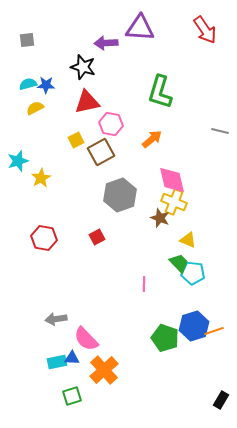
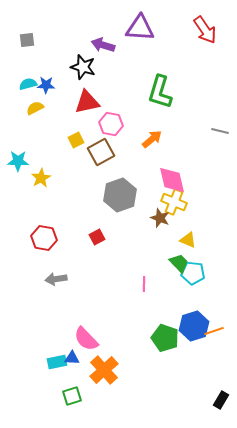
purple arrow: moved 3 px left, 2 px down; rotated 20 degrees clockwise
cyan star: rotated 20 degrees clockwise
gray arrow: moved 40 px up
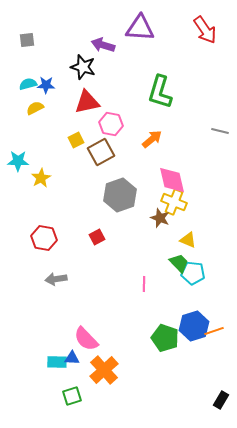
cyan rectangle: rotated 12 degrees clockwise
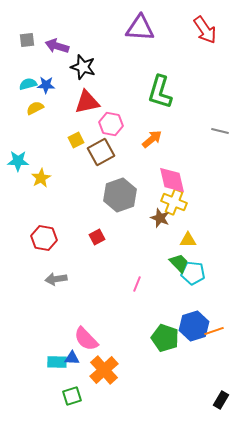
purple arrow: moved 46 px left, 1 px down
yellow triangle: rotated 24 degrees counterclockwise
pink line: moved 7 px left; rotated 21 degrees clockwise
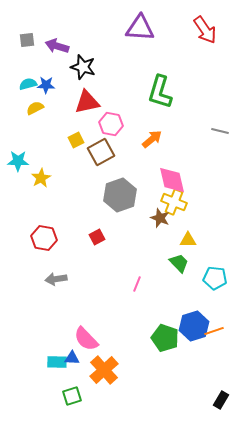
cyan pentagon: moved 22 px right, 5 px down
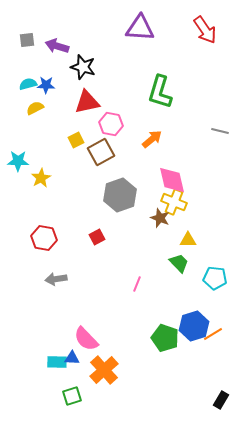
orange line: moved 1 px left, 3 px down; rotated 12 degrees counterclockwise
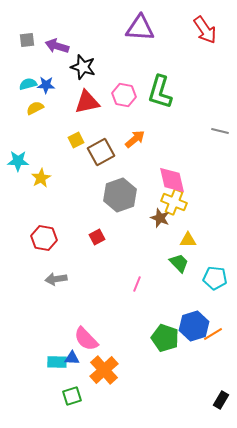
pink hexagon: moved 13 px right, 29 px up
orange arrow: moved 17 px left
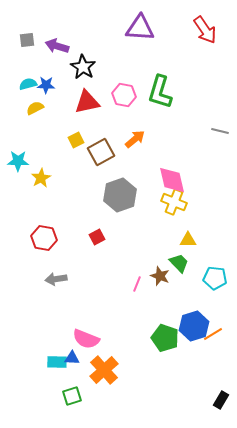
black star: rotated 15 degrees clockwise
brown star: moved 58 px down
pink semicircle: rotated 24 degrees counterclockwise
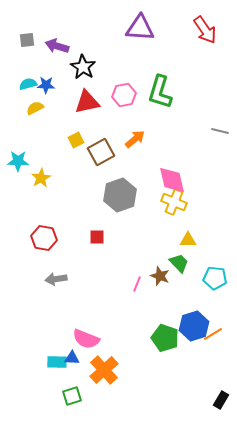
pink hexagon: rotated 20 degrees counterclockwise
red square: rotated 28 degrees clockwise
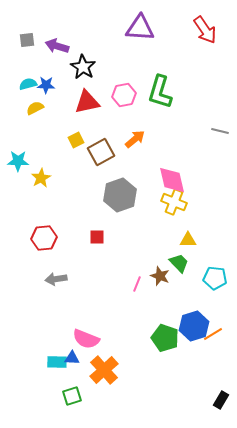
red hexagon: rotated 15 degrees counterclockwise
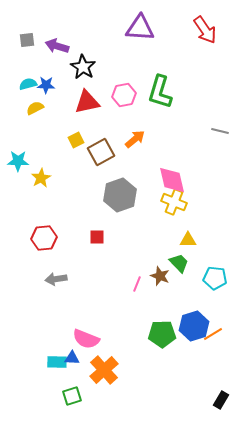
green pentagon: moved 3 px left, 4 px up; rotated 20 degrees counterclockwise
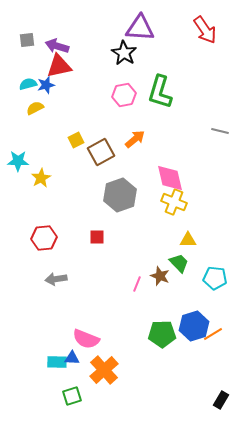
black star: moved 41 px right, 14 px up
blue star: rotated 18 degrees counterclockwise
red triangle: moved 28 px left, 36 px up
pink diamond: moved 2 px left, 2 px up
